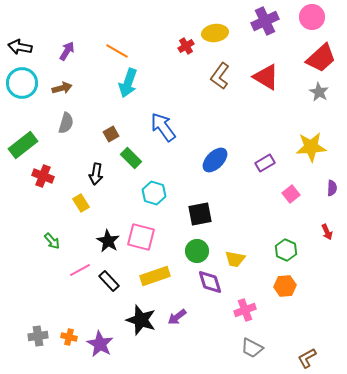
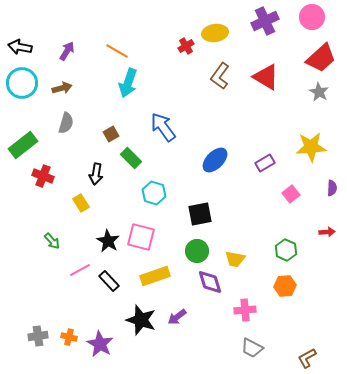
red arrow at (327, 232): rotated 70 degrees counterclockwise
pink cross at (245, 310): rotated 15 degrees clockwise
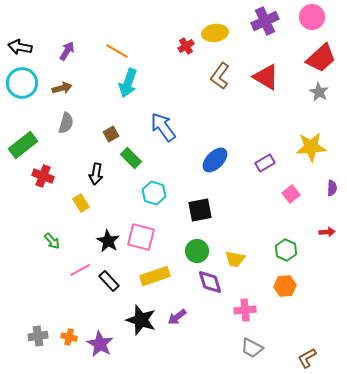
black square at (200, 214): moved 4 px up
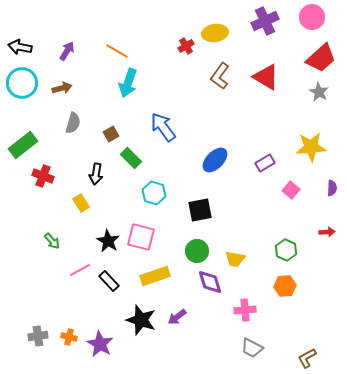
gray semicircle at (66, 123): moved 7 px right
pink square at (291, 194): moved 4 px up; rotated 12 degrees counterclockwise
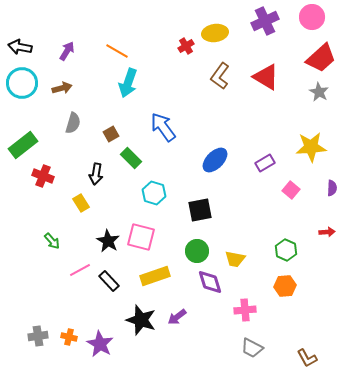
brown L-shape at (307, 358): rotated 90 degrees counterclockwise
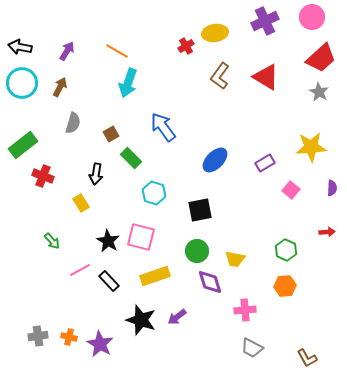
brown arrow at (62, 88): moved 2 px left, 1 px up; rotated 48 degrees counterclockwise
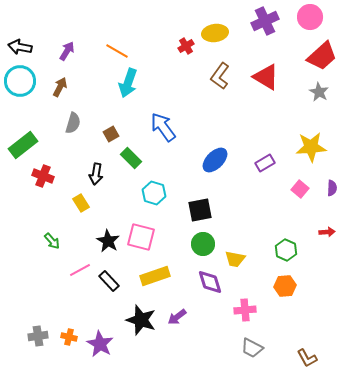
pink circle at (312, 17): moved 2 px left
red trapezoid at (321, 58): moved 1 px right, 2 px up
cyan circle at (22, 83): moved 2 px left, 2 px up
pink square at (291, 190): moved 9 px right, 1 px up
green circle at (197, 251): moved 6 px right, 7 px up
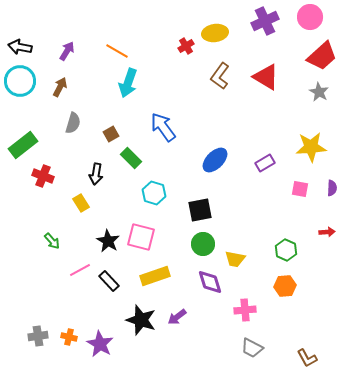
pink square at (300, 189): rotated 30 degrees counterclockwise
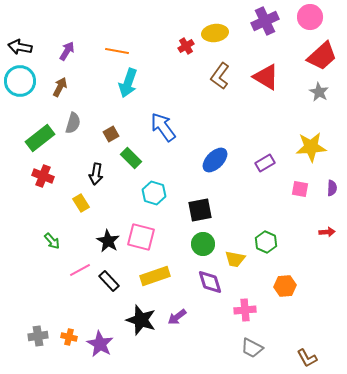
orange line at (117, 51): rotated 20 degrees counterclockwise
green rectangle at (23, 145): moved 17 px right, 7 px up
green hexagon at (286, 250): moved 20 px left, 8 px up
